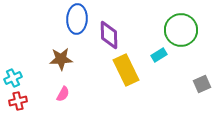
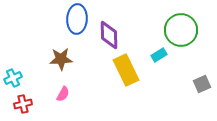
red cross: moved 5 px right, 3 px down
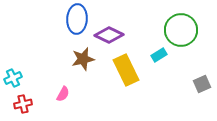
purple diamond: rotated 64 degrees counterclockwise
brown star: moved 22 px right; rotated 10 degrees counterclockwise
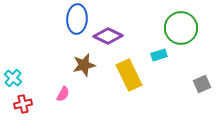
green circle: moved 2 px up
purple diamond: moved 1 px left, 1 px down
cyan rectangle: rotated 14 degrees clockwise
brown star: moved 1 px right, 6 px down
yellow rectangle: moved 3 px right, 5 px down
cyan cross: rotated 24 degrees counterclockwise
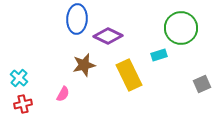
cyan cross: moved 6 px right
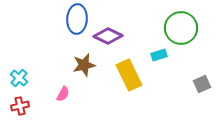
red cross: moved 3 px left, 2 px down
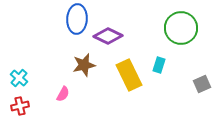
cyan rectangle: moved 10 px down; rotated 56 degrees counterclockwise
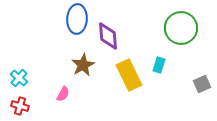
purple diamond: rotated 60 degrees clockwise
brown star: moved 1 px left; rotated 15 degrees counterclockwise
red cross: rotated 30 degrees clockwise
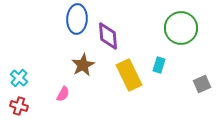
red cross: moved 1 px left
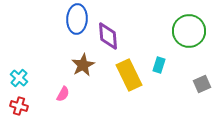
green circle: moved 8 px right, 3 px down
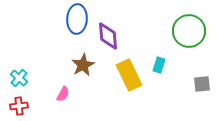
gray square: rotated 18 degrees clockwise
red cross: rotated 24 degrees counterclockwise
